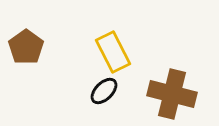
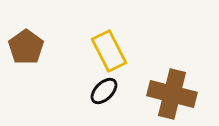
yellow rectangle: moved 4 px left, 1 px up
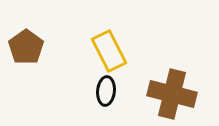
black ellipse: moved 2 px right; rotated 40 degrees counterclockwise
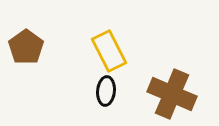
brown cross: rotated 9 degrees clockwise
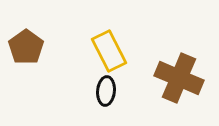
brown cross: moved 7 px right, 16 px up
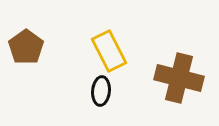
brown cross: rotated 9 degrees counterclockwise
black ellipse: moved 5 px left
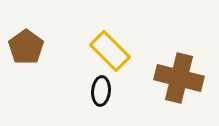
yellow rectangle: moved 1 px right; rotated 18 degrees counterclockwise
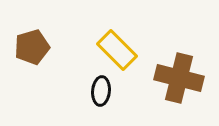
brown pentagon: moved 6 px right; rotated 20 degrees clockwise
yellow rectangle: moved 7 px right, 1 px up
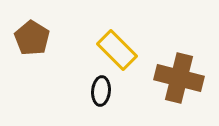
brown pentagon: moved 9 px up; rotated 24 degrees counterclockwise
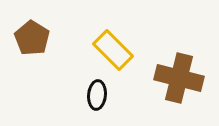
yellow rectangle: moved 4 px left
black ellipse: moved 4 px left, 4 px down
